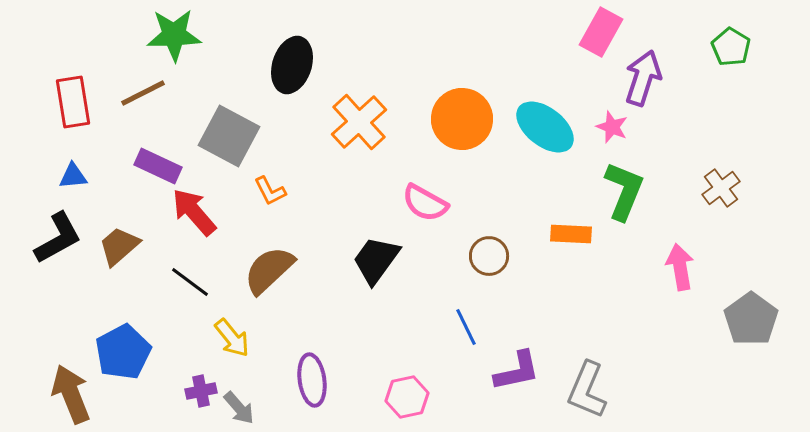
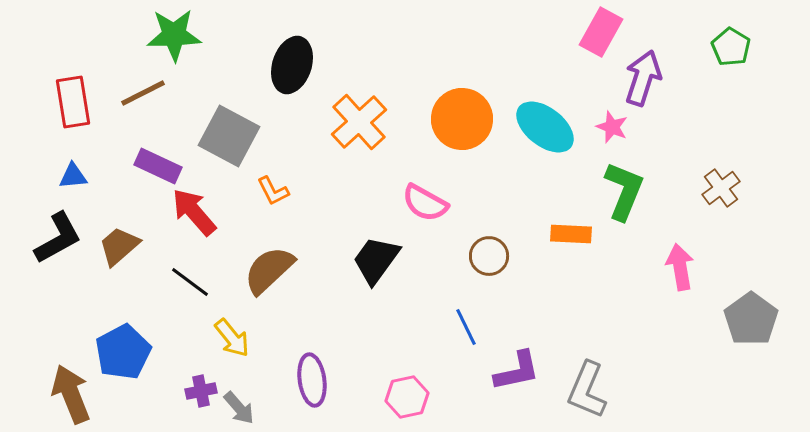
orange L-shape: moved 3 px right
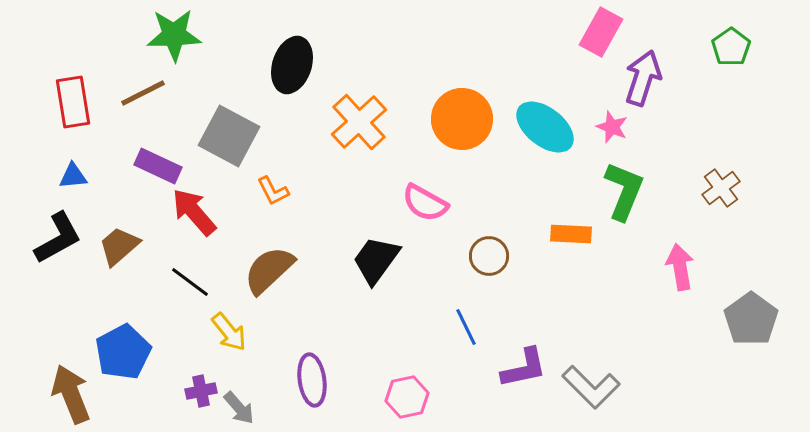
green pentagon: rotated 6 degrees clockwise
yellow arrow: moved 3 px left, 6 px up
purple L-shape: moved 7 px right, 3 px up
gray L-shape: moved 4 px right, 3 px up; rotated 68 degrees counterclockwise
